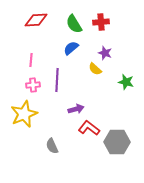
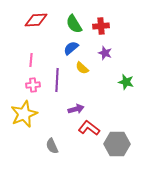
red cross: moved 4 px down
yellow semicircle: moved 13 px left, 1 px up
gray hexagon: moved 2 px down
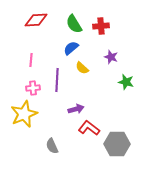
purple star: moved 6 px right, 4 px down
pink cross: moved 3 px down
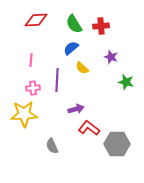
yellow star: rotated 20 degrees clockwise
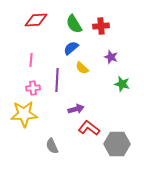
green star: moved 4 px left, 2 px down
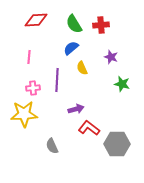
red cross: moved 1 px up
pink line: moved 2 px left, 3 px up
yellow semicircle: rotated 24 degrees clockwise
